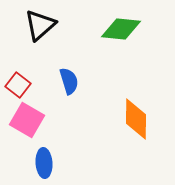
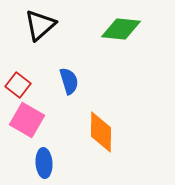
orange diamond: moved 35 px left, 13 px down
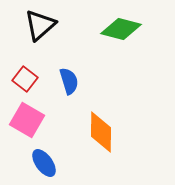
green diamond: rotated 9 degrees clockwise
red square: moved 7 px right, 6 px up
blue ellipse: rotated 32 degrees counterclockwise
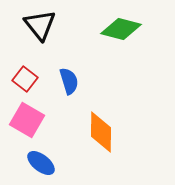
black triangle: rotated 28 degrees counterclockwise
blue ellipse: moved 3 px left; rotated 16 degrees counterclockwise
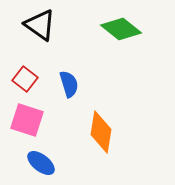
black triangle: rotated 16 degrees counterclockwise
green diamond: rotated 24 degrees clockwise
blue semicircle: moved 3 px down
pink square: rotated 12 degrees counterclockwise
orange diamond: rotated 9 degrees clockwise
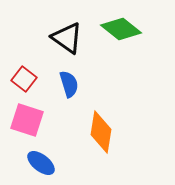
black triangle: moved 27 px right, 13 px down
red square: moved 1 px left
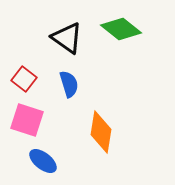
blue ellipse: moved 2 px right, 2 px up
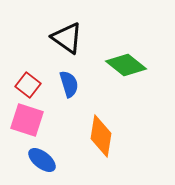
green diamond: moved 5 px right, 36 px down
red square: moved 4 px right, 6 px down
orange diamond: moved 4 px down
blue ellipse: moved 1 px left, 1 px up
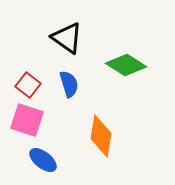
green diamond: rotated 6 degrees counterclockwise
blue ellipse: moved 1 px right
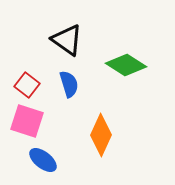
black triangle: moved 2 px down
red square: moved 1 px left
pink square: moved 1 px down
orange diamond: moved 1 px up; rotated 15 degrees clockwise
